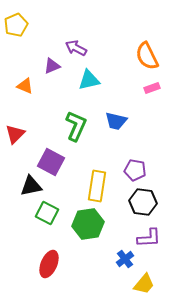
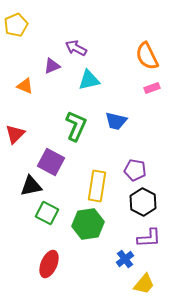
black hexagon: rotated 20 degrees clockwise
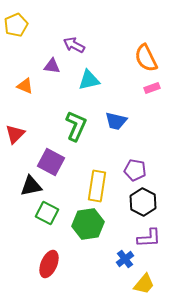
purple arrow: moved 2 px left, 3 px up
orange semicircle: moved 1 px left, 2 px down
purple triangle: rotated 30 degrees clockwise
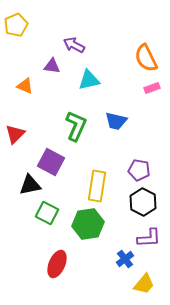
purple pentagon: moved 4 px right
black triangle: moved 1 px left, 1 px up
red ellipse: moved 8 px right
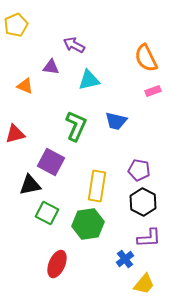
purple triangle: moved 1 px left, 1 px down
pink rectangle: moved 1 px right, 3 px down
red triangle: rotated 30 degrees clockwise
